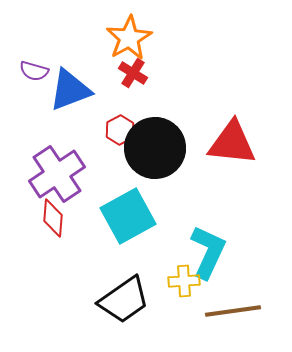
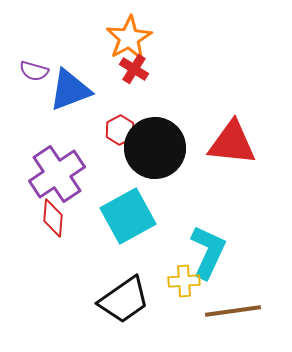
red cross: moved 1 px right, 4 px up
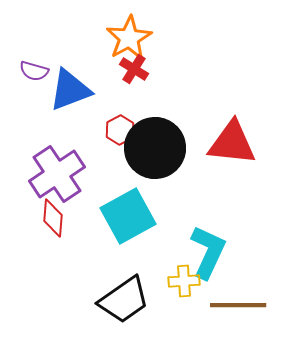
brown line: moved 5 px right, 6 px up; rotated 8 degrees clockwise
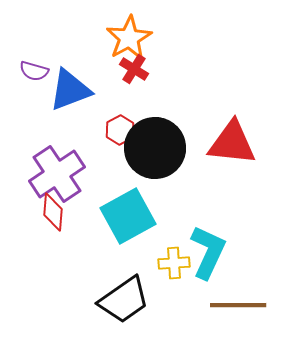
red diamond: moved 6 px up
yellow cross: moved 10 px left, 18 px up
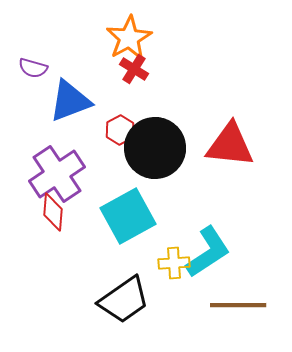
purple semicircle: moved 1 px left, 3 px up
blue triangle: moved 11 px down
red triangle: moved 2 px left, 2 px down
cyan L-shape: rotated 32 degrees clockwise
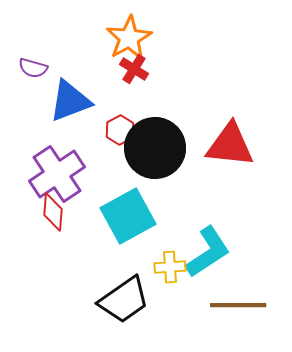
yellow cross: moved 4 px left, 4 px down
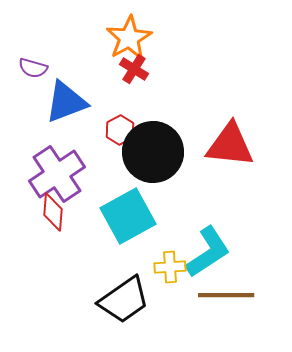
blue triangle: moved 4 px left, 1 px down
black circle: moved 2 px left, 4 px down
brown line: moved 12 px left, 10 px up
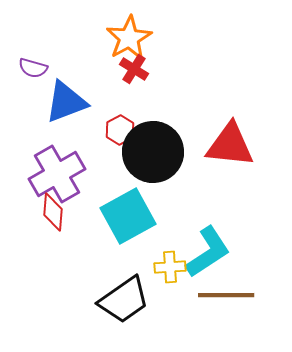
purple cross: rotated 4 degrees clockwise
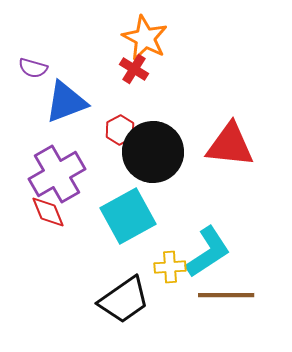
orange star: moved 16 px right; rotated 15 degrees counterclockwise
red diamond: moved 5 px left; rotated 27 degrees counterclockwise
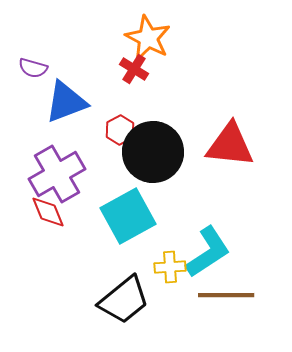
orange star: moved 3 px right
black trapezoid: rotated 4 degrees counterclockwise
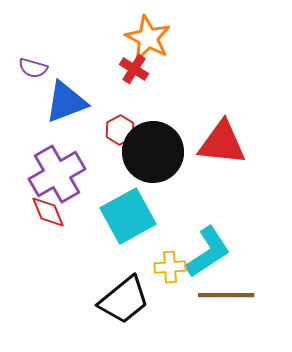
red triangle: moved 8 px left, 2 px up
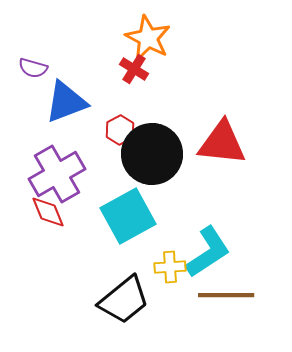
black circle: moved 1 px left, 2 px down
